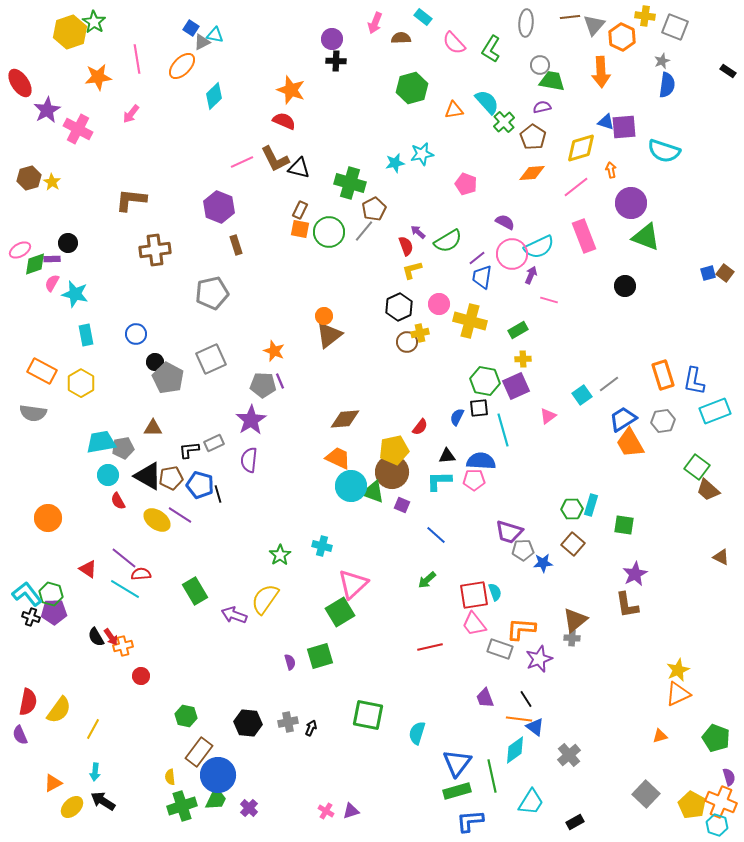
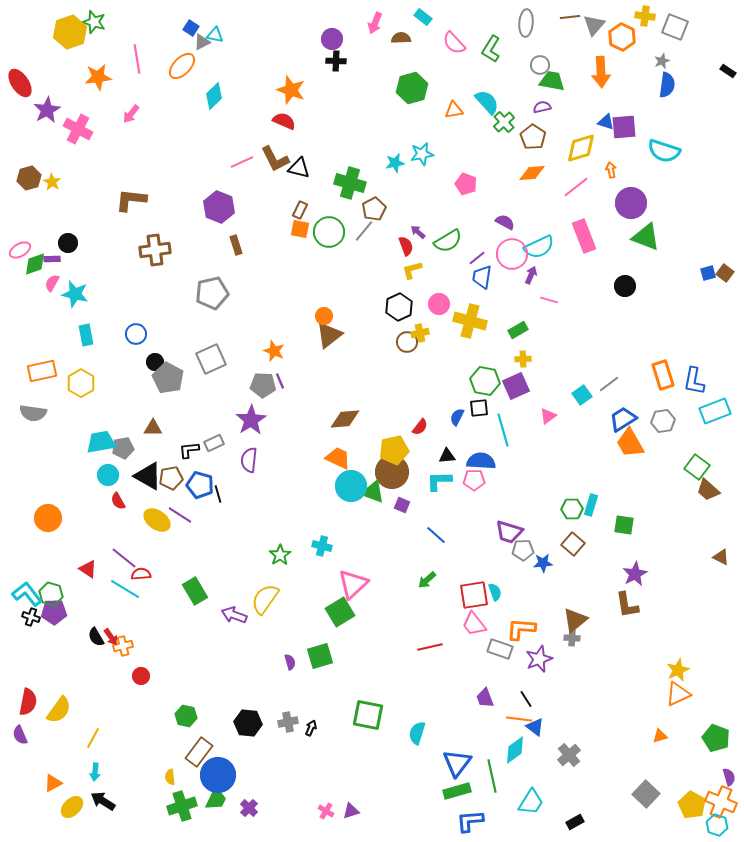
green star at (94, 22): rotated 15 degrees counterclockwise
orange rectangle at (42, 371): rotated 40 degrees counterclockwise
yellow line at (93, 729): moved 9 px down
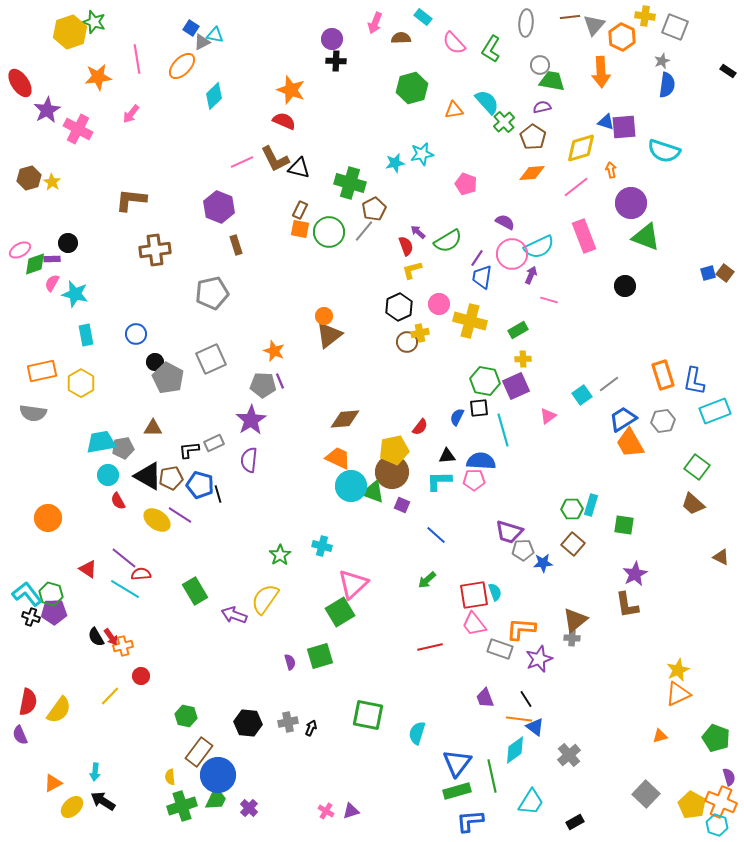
purple line at (477, 258): rotated 18 degrees counterclockwise
brown trapezoid at (708, 490): moved 15 px left, 14 px down
yellow line at (93, 738): moved 17 px right, 42 px up; rotated 15 degrees clockwise
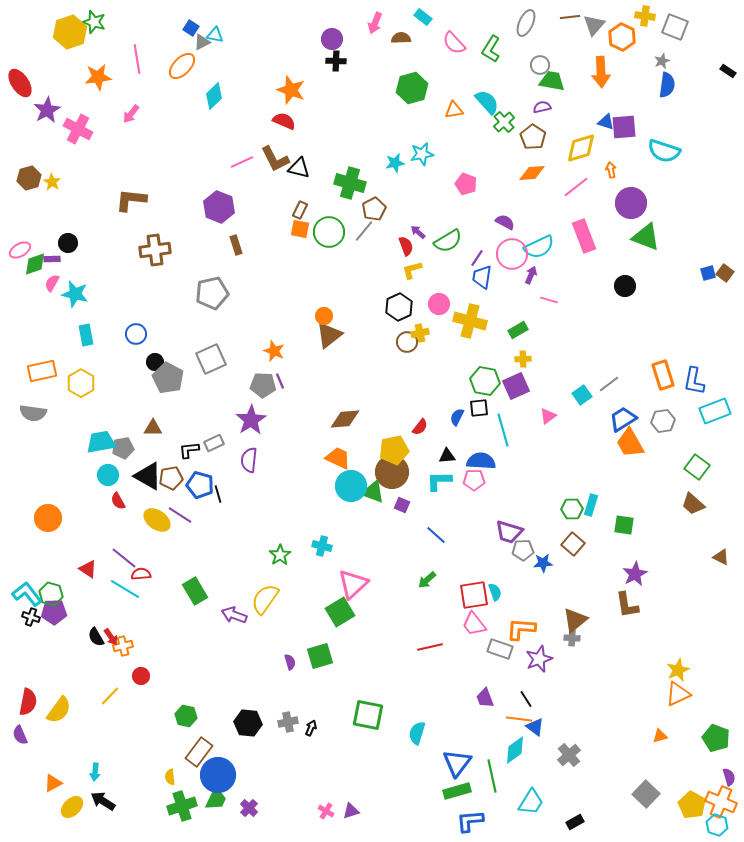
gray ellipse at (526, 23): rotated 20 degrees clockwise
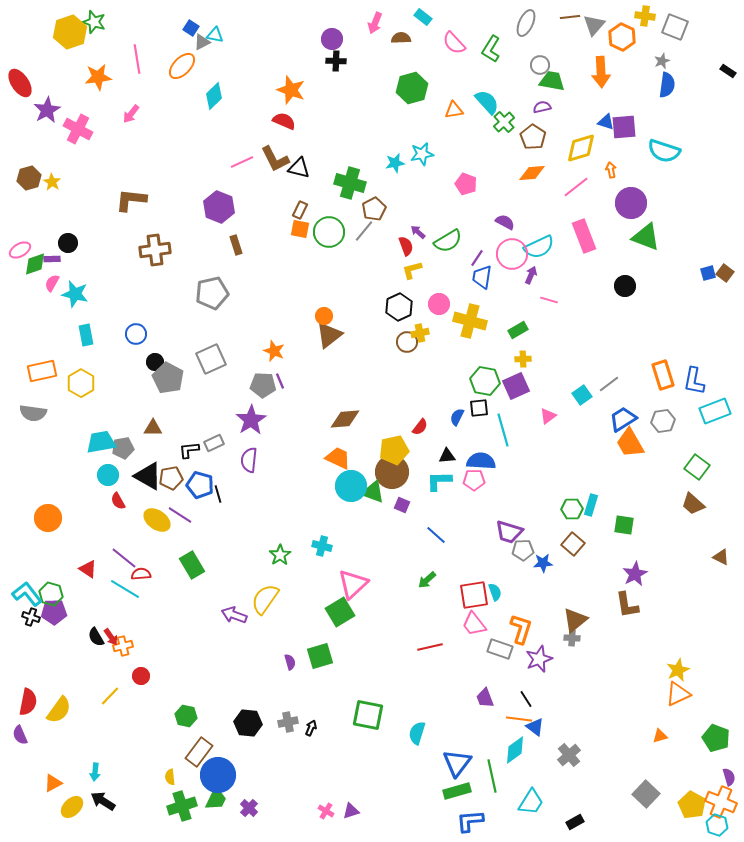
green rectangle at (195, 591): moved 3 px left, 26 px up
orange L-shape at (521, 629): rotated 104 degrees clockwise
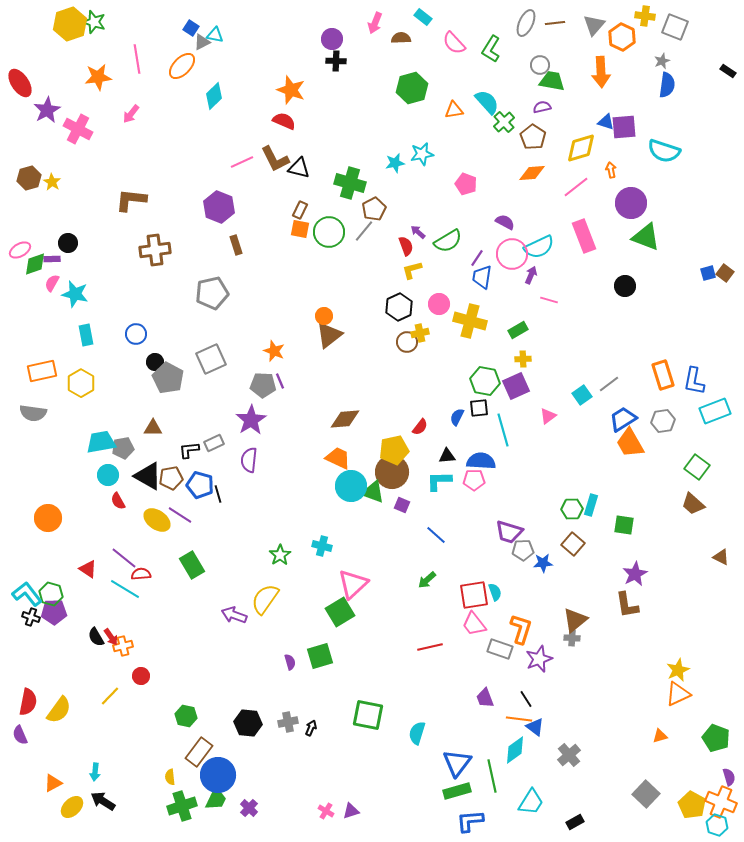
brown line at (570, 17): moved 15 px left, 6 px down
yellow hexagon at (70, 32): moved 8 px up
